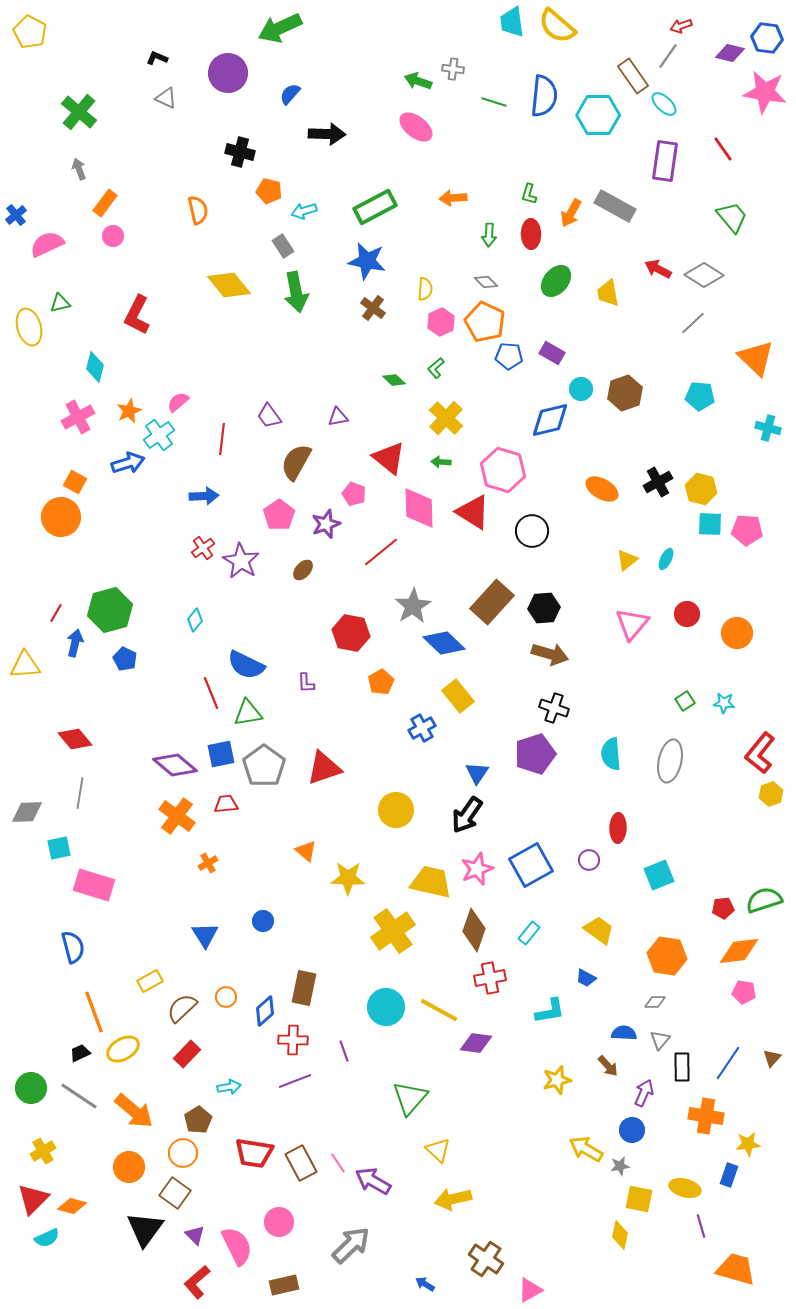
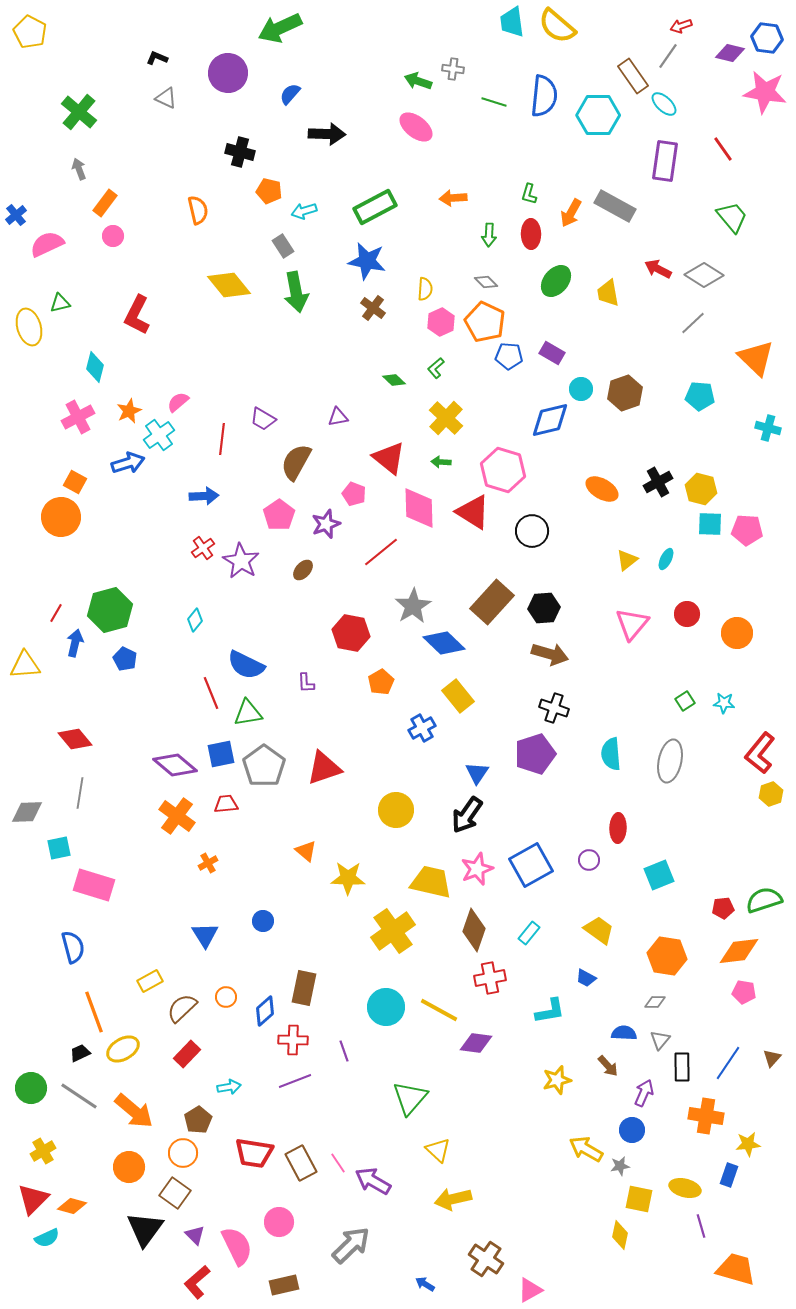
purple trapezoid at (269, 416): moved 6 px left, 3 px down; rotated 24 degrees counterclockwise
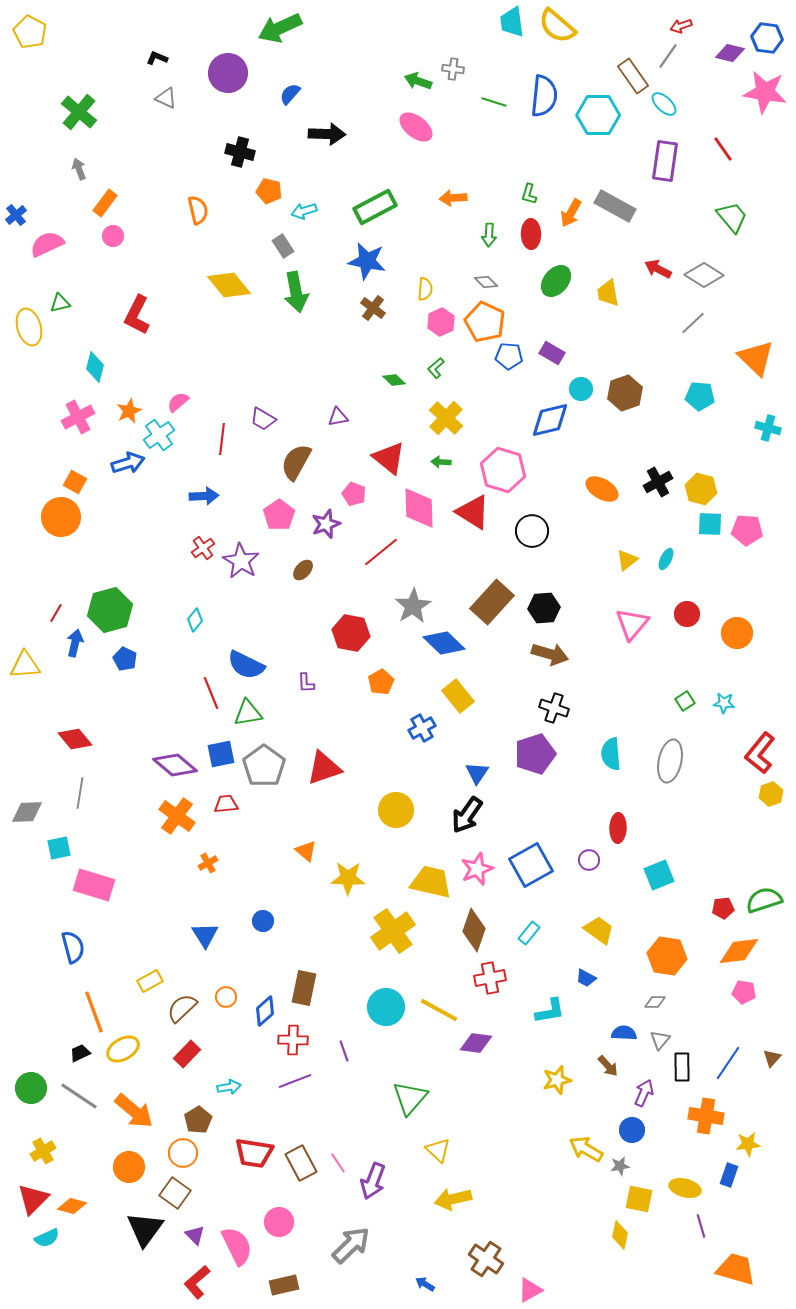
purple arrow at (373, 1181): rotated 99 degrees counterclockwise
